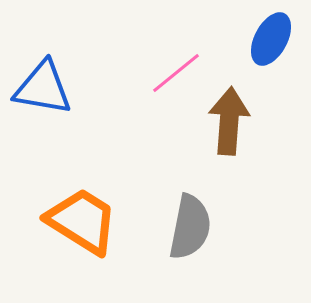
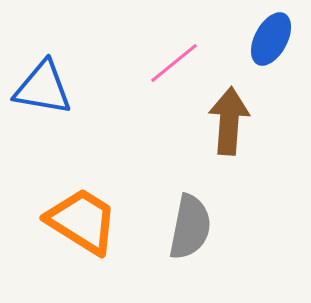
pink line: moved 2 px left, 10 px up
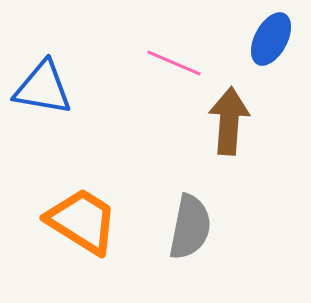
pink line: rotated 62 degrees clockwise
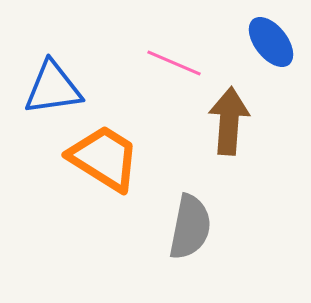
blue ellipse: moved 3 px down; rotated 66 degrees counterclockwise
blue triangle: moved 10 px right; rotated 18 degrees counterclockwise
orange trapezoid: moved 22 px right, 63 px up
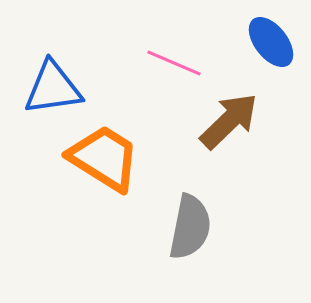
brown arrow: rotated 42 degrees clockwise
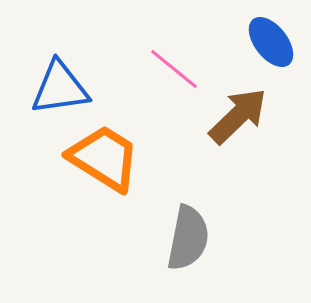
pink line: moved 6 px down; rotated 16 degrees clockwise
blue triangle: moved 7 px right
brown arrow: moved 9 px right, 5 px up
gray semicircle: moved 2 px left, 11 px down
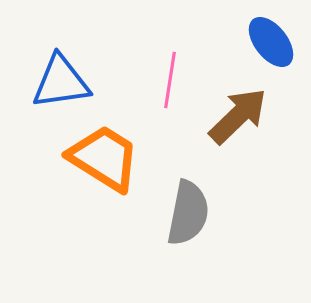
pink line: moved 4 px left, 11 px down; rotated 60 degrees clockwise
blue triangle: moved 1 px right, 6 px up
gray semicircle: moved 25 px up
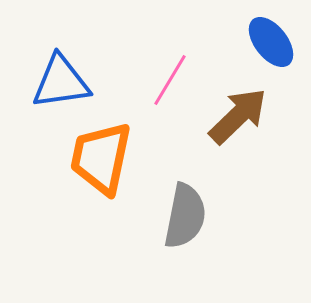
pink line: rotated 22 degrees clockwise
orange trapezoid: moved 3 px left; rotated 110 degrees counterclockwise
gray semicircle: moved 3 px left, 3 px down
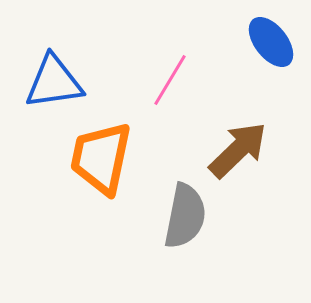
blue triangle: moved 7 px left
brown arrow: moved 34 px down
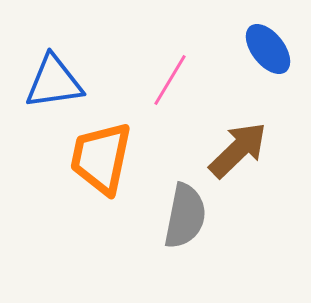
blue ellipse: moved 3 px left, 7 px down
